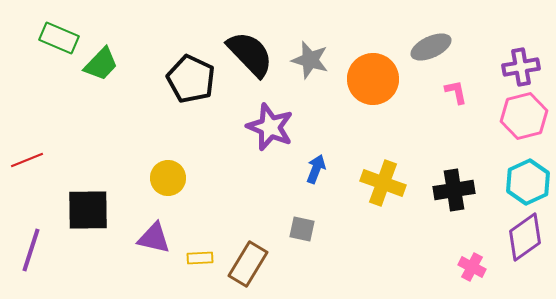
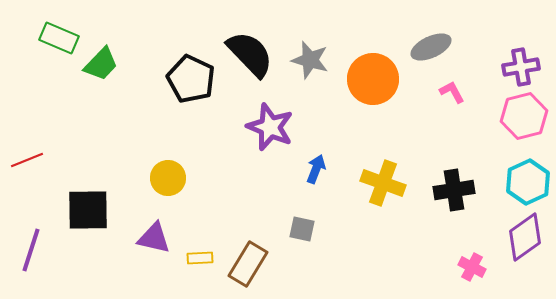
pink L-shape: moved 4 px left; rotated 16 degrees counterclockwise
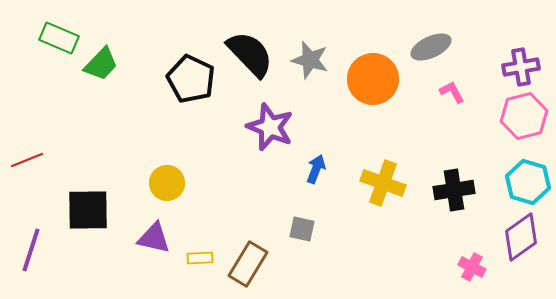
yellow circle: moved 1 px left, 5 px down
cyan hexagon: rotated 18 degrees counterclockwise
purple diamond: moved 4 px left
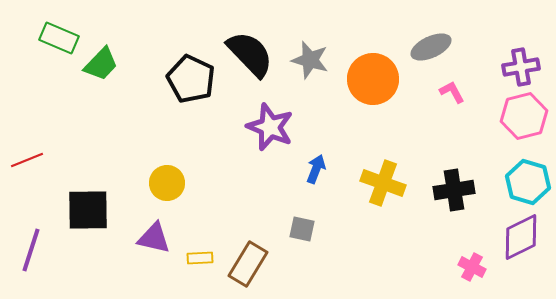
purple diamond: rotated 9 degrees clockwise
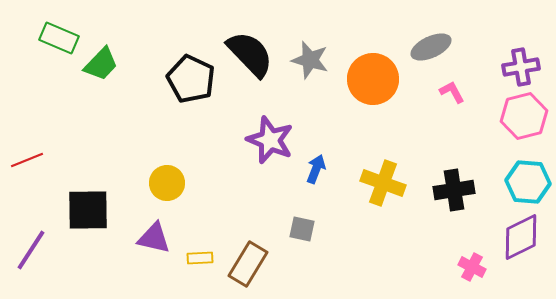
purple star: moved 13 px down
cyan hexagon: rotated 12 degrees counterclockwise
purple line: rotated 15 degrees clockwise
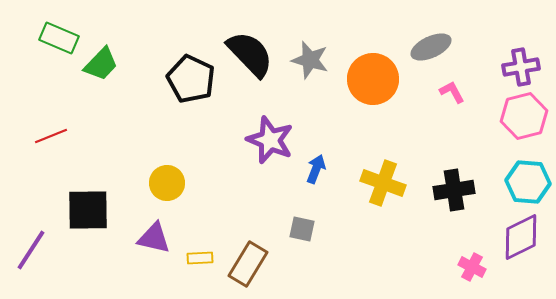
red line: moved 24 px right, 24 px up
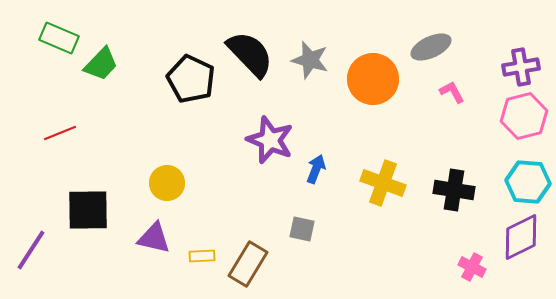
red line: moved 9 px right, 3 px up
black cross: rotated 18 degrees clockwise
yellow rectangle: moved 2 px right, 2 px up
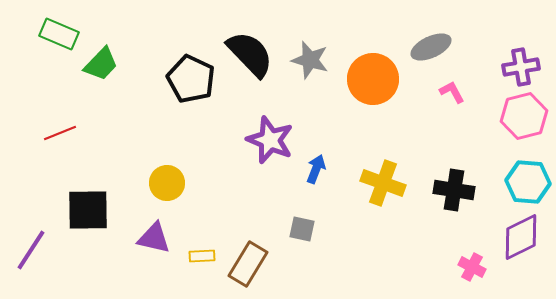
green rectangle: moved 4 px up
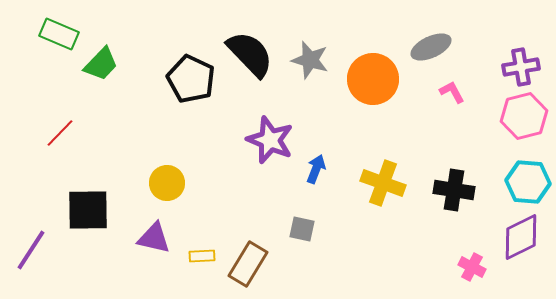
red line: rotated 24 degrees counterclockwise
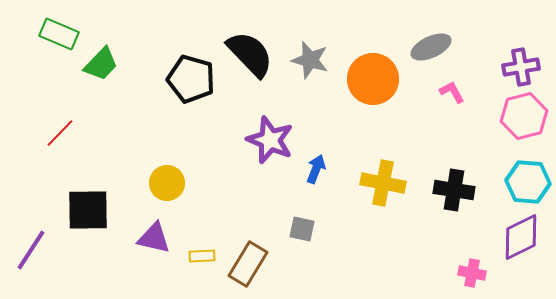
black pentagon: rotated 9 degrees counterclockwise
yellow cross: rotated 9 degrees counterclockwise
pink cross: moved 6 px down; rotated 16 degrees counterclockwise
